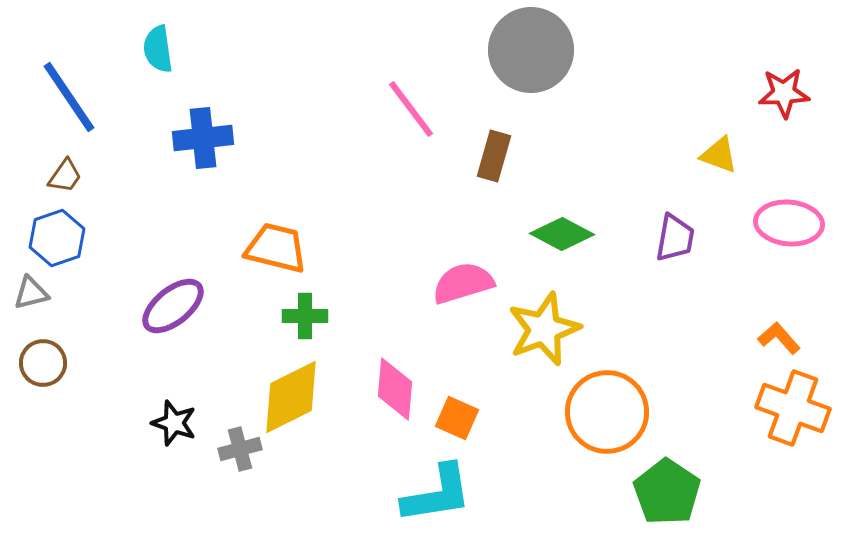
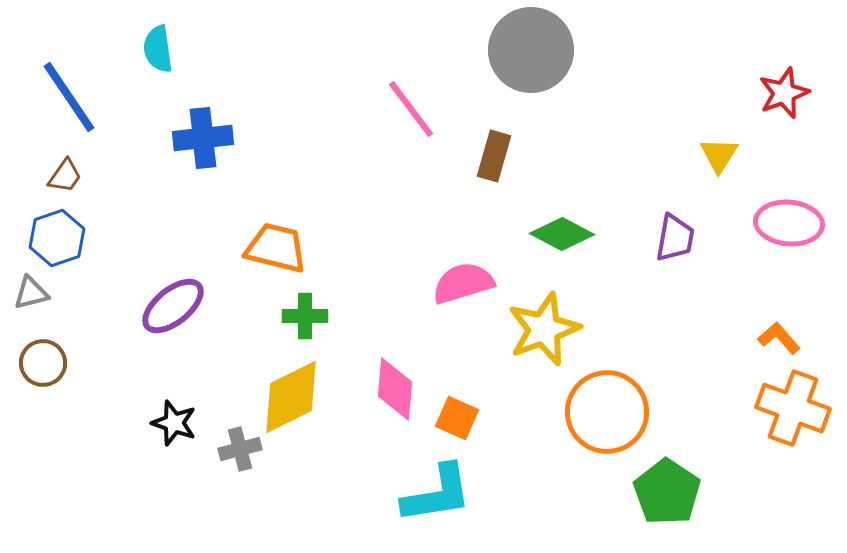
red star: rotated 18 degrees counterclockwise
yellow triangle: rotated 42 degrees clockwise
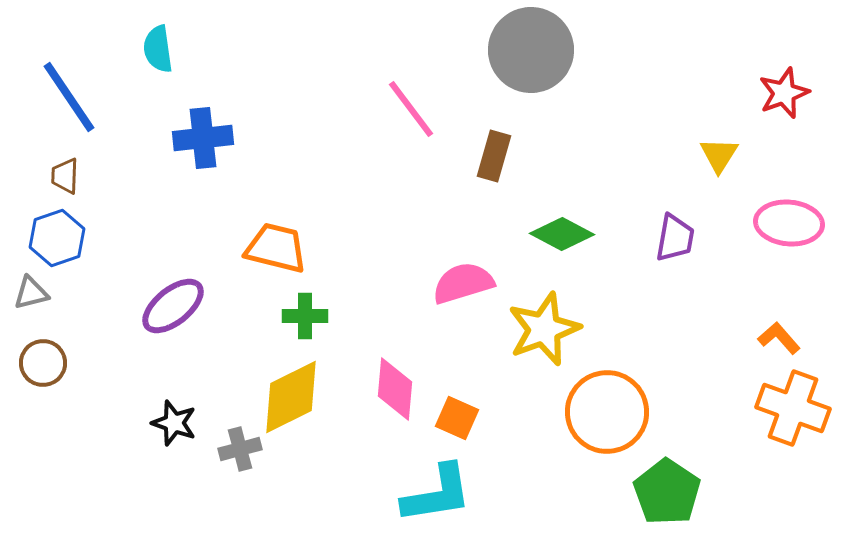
brown trapezoid: rotated 147 degrees clockwise
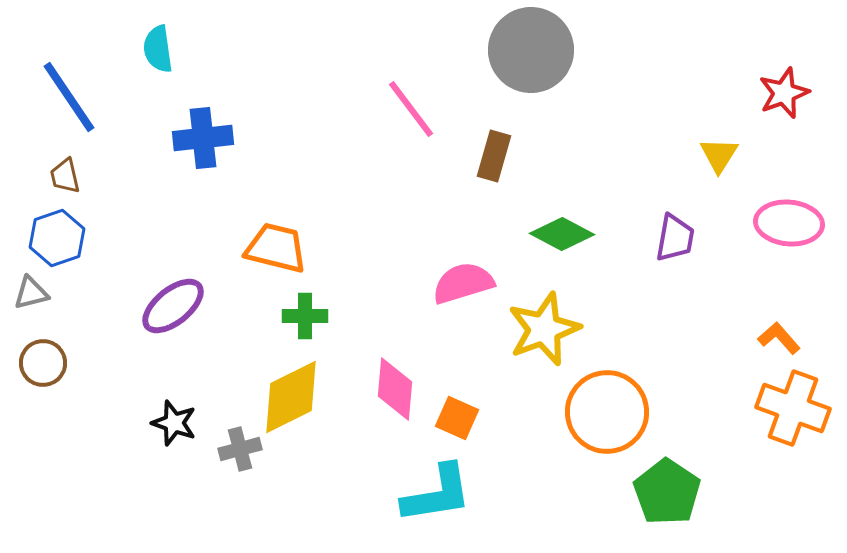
brown trapezoid: rotated 15 degrees counterclockwise
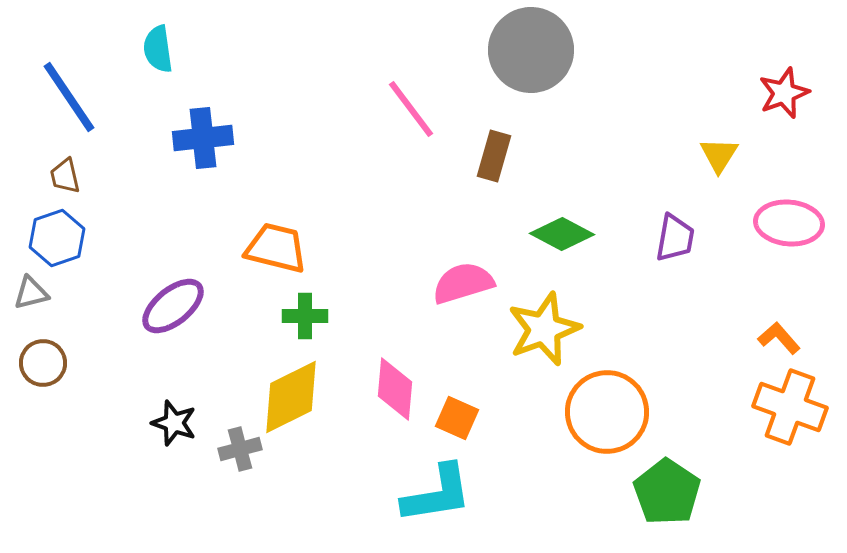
orange cross: moved 3 px left, 1 px up
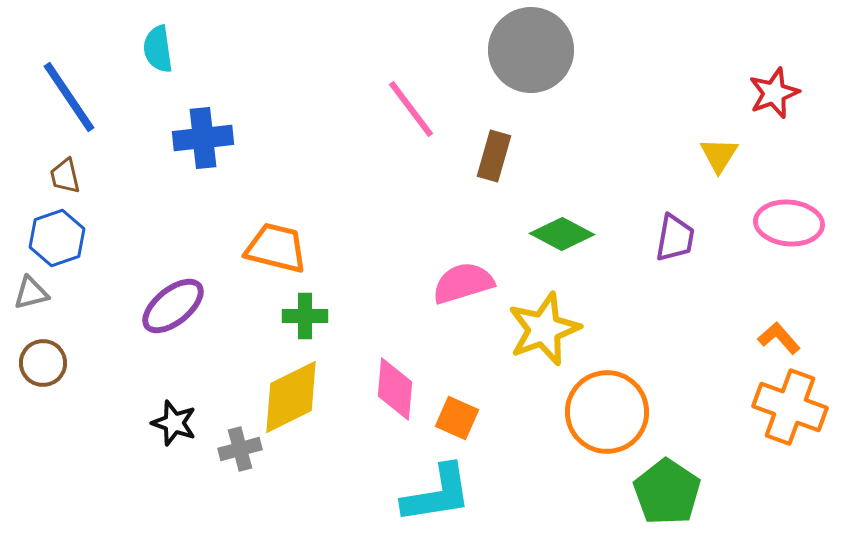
red star: moved 10 px left
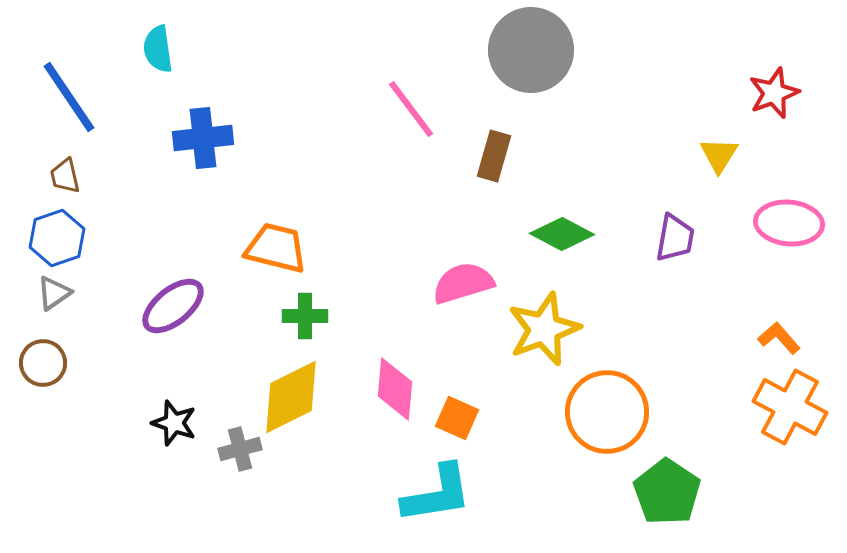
gray triangle: moved 23 px right; rotated 21 degrees counterclockwise
orange cross: rotated 8 degrees clockwise
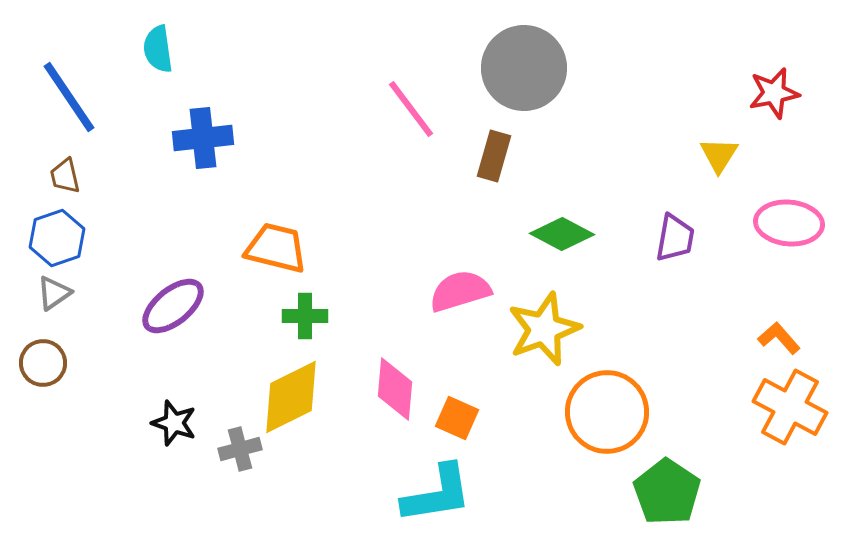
gray circle: moved 7 px left, 18 px down
red star: rotated 9 degrees clockwise
pink semicircle: moved 3 px left, 8 px down
